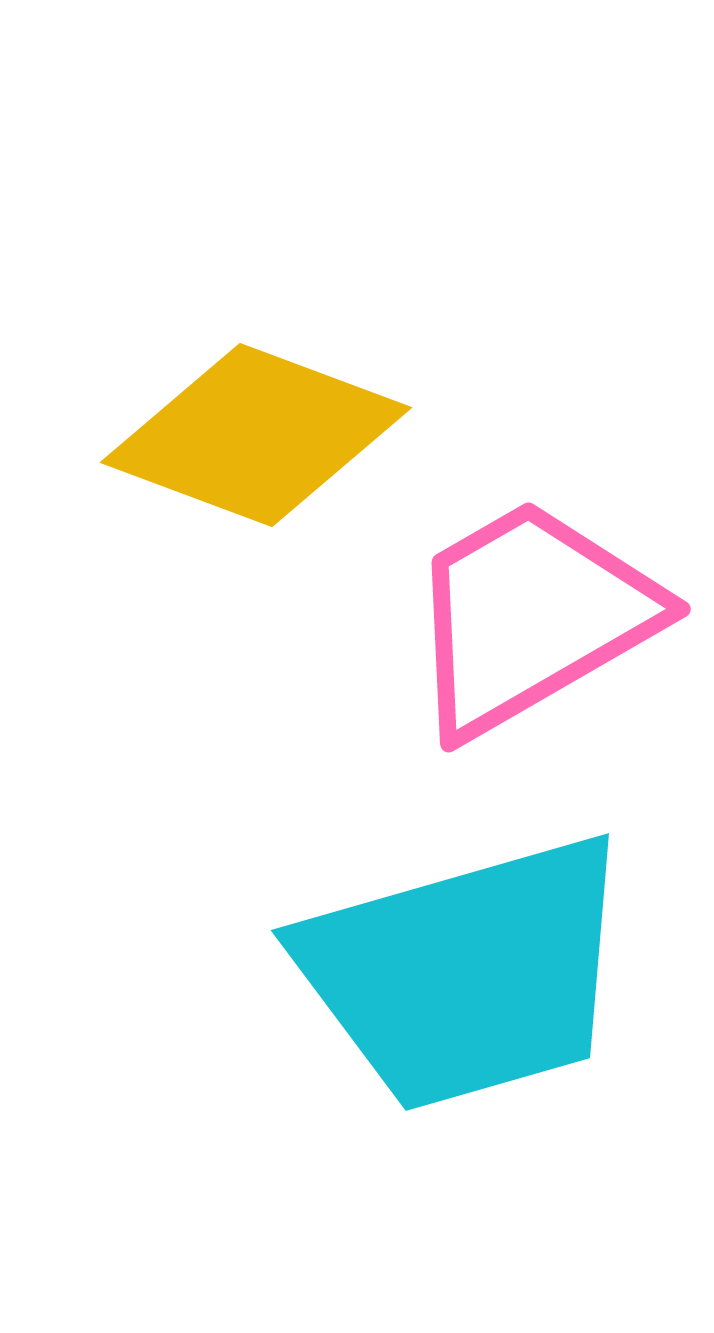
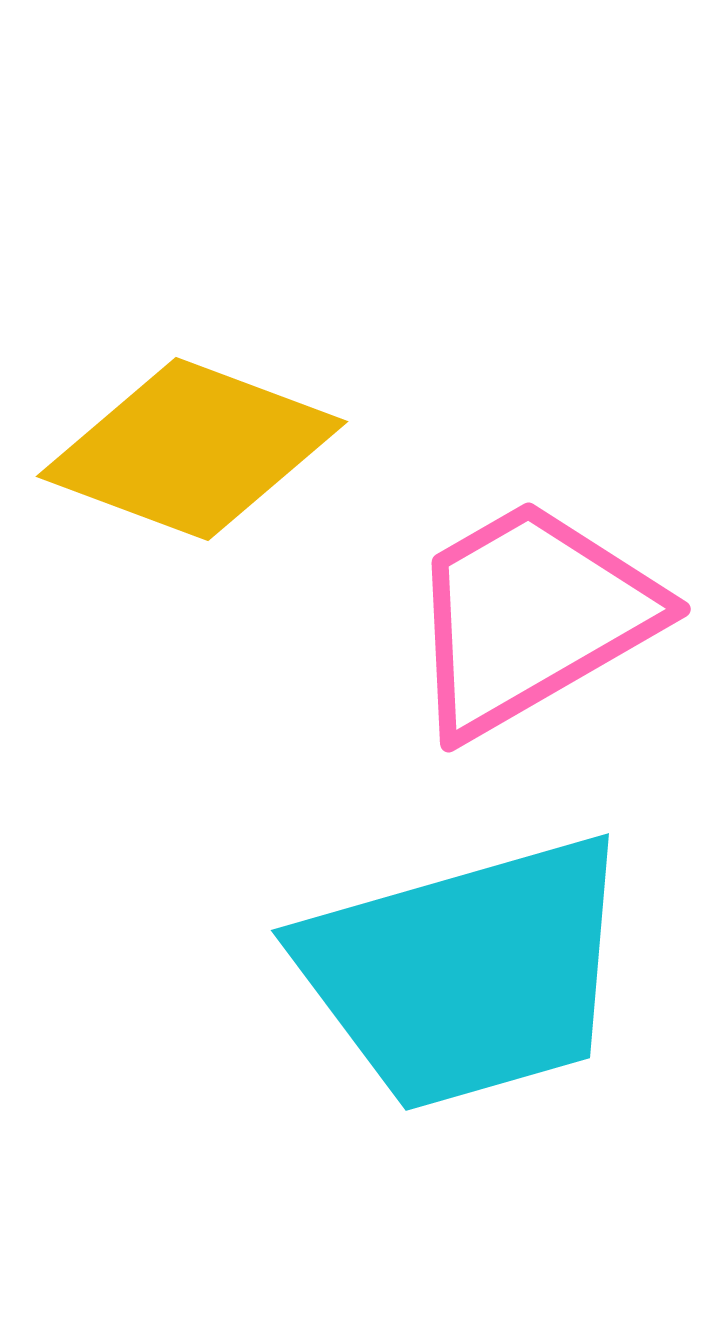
yellow diamond: moved 64 px left, 14 px down
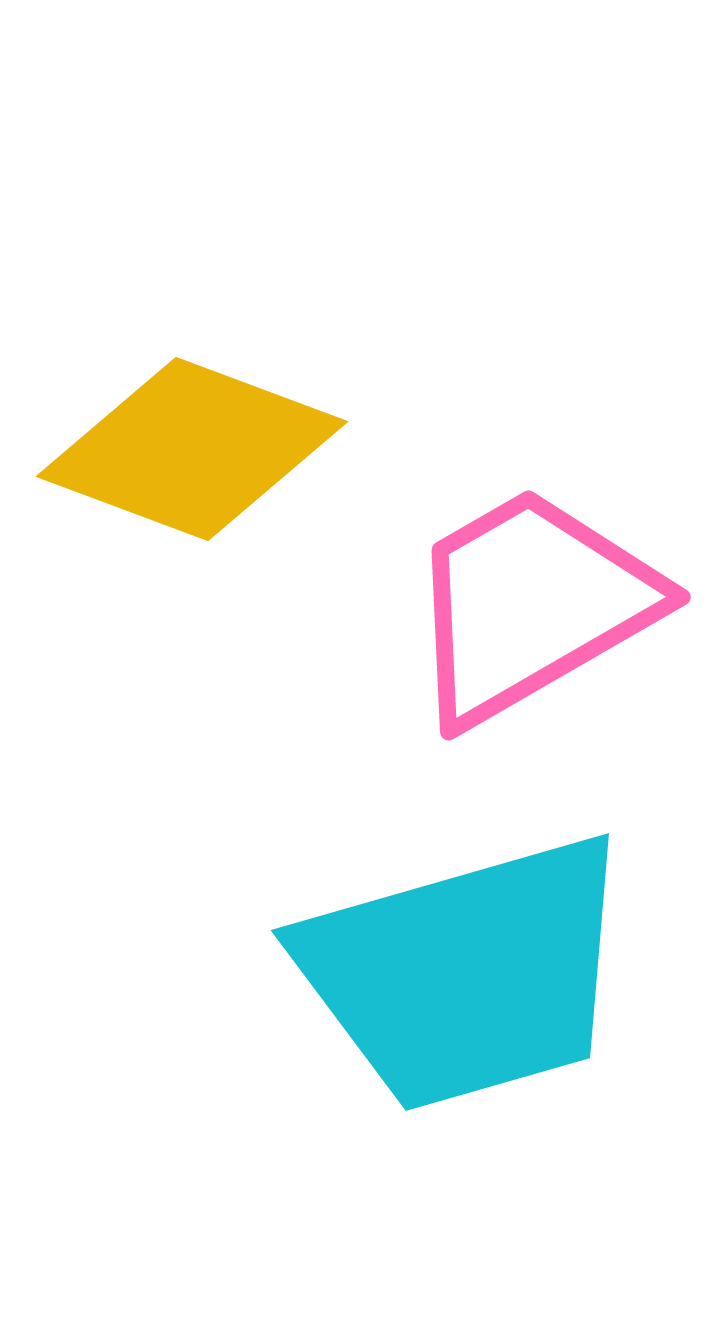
pink trapezoid: moved 12 px up
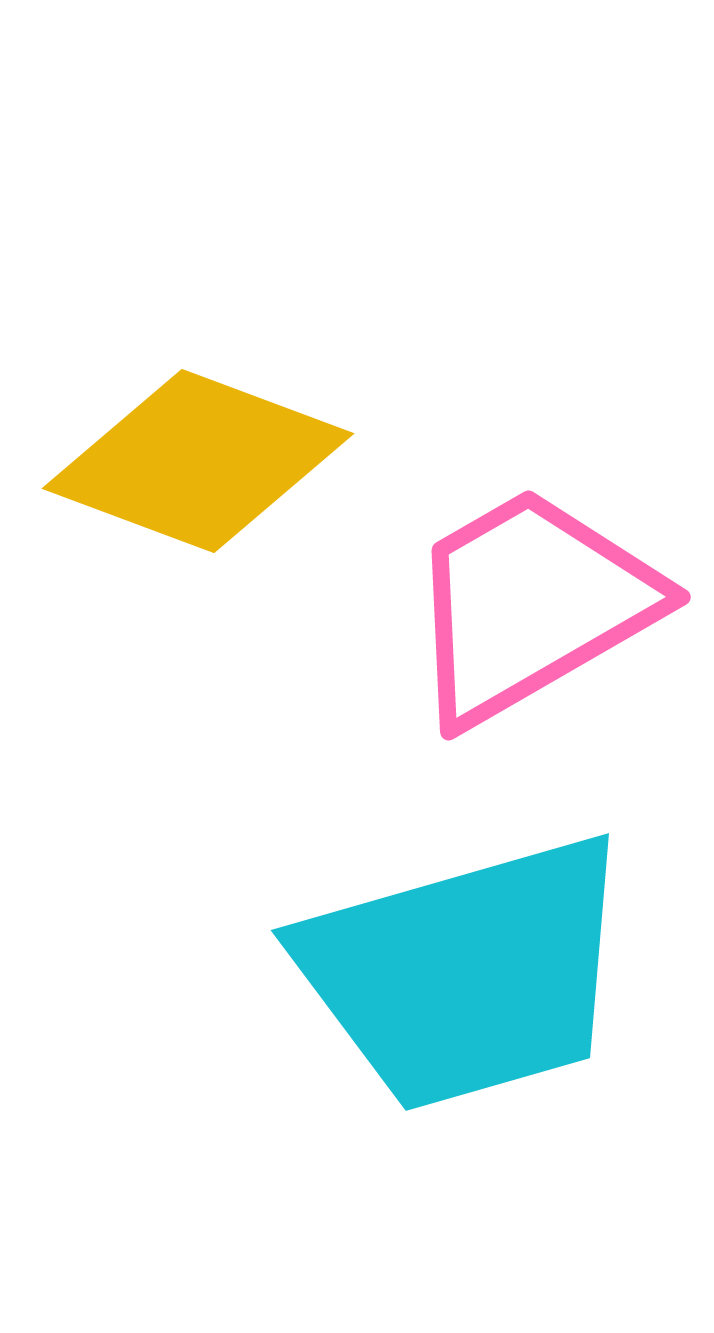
yellow diamond: moved 6 px right, 12 px down
